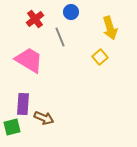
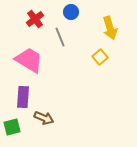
purple rectangle: moved 7 px up
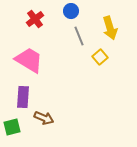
blue circle: moved 1 px up
gray line: moved 19 px right, 1 px up
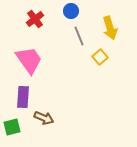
pink trapezoid: rotated 24 degrees clockwise
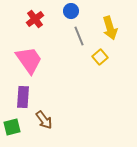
brown arrow: moved 2 px down; rotated 30 degrees clockwise
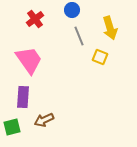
blue circle: moved 1 px right, 1 px up
yellow square: rotated 28 degrees counterclockwise
brown arrow: rotated 102 degrees clockwise
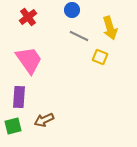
red cross: moved 7 px left, 2 px up
gray line: rotated 42 degrees counterclockwise
purple rectangle: moved 4 px left
green square: moved 1 px right, 1 px up
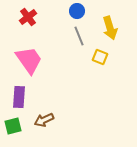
blue circle: moved 5 px right, 1 px down
gray line: rotated 42 degrees clockwise
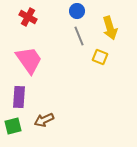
red cross: rotated 24 degrees counterclockwise
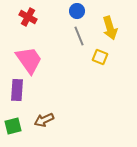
purple rectangle: moved 2 px left, 7 px up
